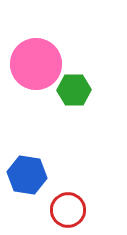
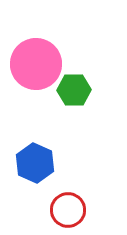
blue hexagon: moved 8 px right, 12 px up; rotated 15 degrees clockwise
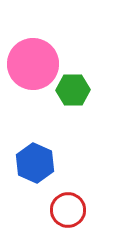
pink circle: moved 3 px left
green hexagon: moved 1 px left
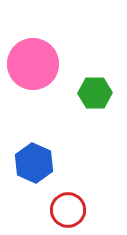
green hexagon: moved 22 px right, 3 px down
blue hexagon: moved 1 px left
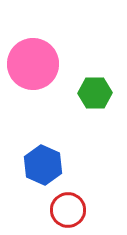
blue hexagon: moved 9 px right, 2 px down
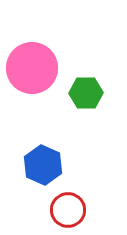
pink circle: moved 1 px left, 4 px down
green hexagon: moved 9 px left
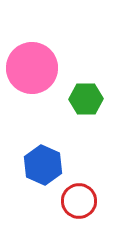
green hexagon: moved 6 px down
red circle: moved 11 px right, 9 px up
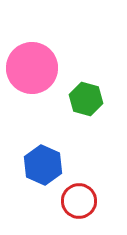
green hexagon: rotated 16 degrees clockwise
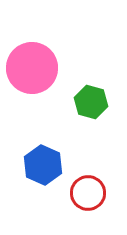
green hexagon: moved 5 px right, 3 px down
red circle: moved 9 px right, 8 px up
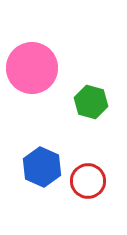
blue hexagon: moved 1 px left, 2 px down
red circle: moved 12 px up
